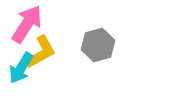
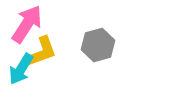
yellow L-shape: rotated 9 degrees clockwise
cyan arrow: moved 1 px down
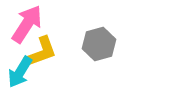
gray hexagon: moved 1 px right, 1 px up
cyan arrow: moved 1 px left, 3 px down
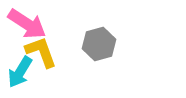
pink arrow: rotated 90 degrees clockwise
yellow L-shape: rotated 90 degrees counterclockwise
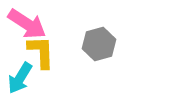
yellow L-shape: rotated 18 degrees clockwise
cyan arrow: moved 6 px down
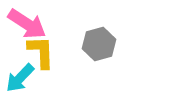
cyan arrow: rotated 12 degrees clockwise
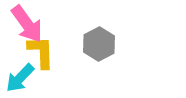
pink arrow: rotated 21 degrees clockwise
gray hexagon: rotated 12 degrees counterclockwise
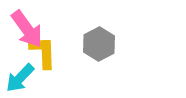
pink arrow: moved 5 px down
yellow L-shape: moved 2 px right
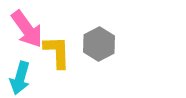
yellow L-shape: moved 14 px right
cyan arrow: rotated 28 degrees counterclockwise
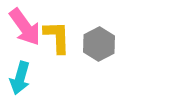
pink arrow: moved 2 px left, 2 px up
yellow L-shape: moved 15 px up
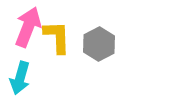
pink arrow: moved 3 px right; rotated 123 degrees counterclockwise
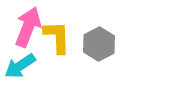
cyan arrow: moved 12 px up; rotated 40 degrees clockwise
